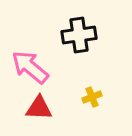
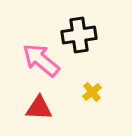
pink arrow: moved 11 px right, 7 px up
yellow cross: moved 5 px up; rotated 18 degrees counterclockwise
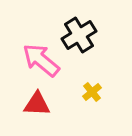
black cross: rotated 24 degrees counterclockwise
red triangle: moved 2 px left, 4 px up
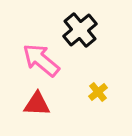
black cross: moved 1 px right, 5 px up; rotated 8 degrees counterclockwise
yellow cross: moved 6 px right
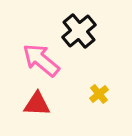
black cross: moved 1 px left, 1 px down
yellow cross: moved 1 px right, 2 px down
